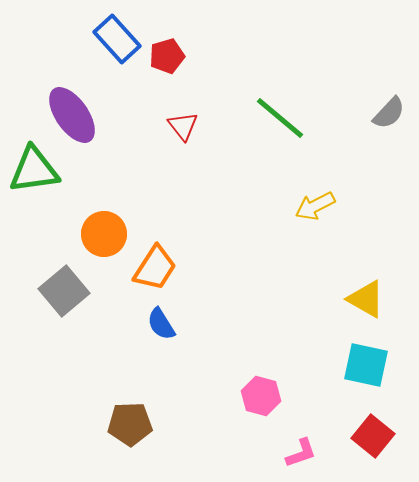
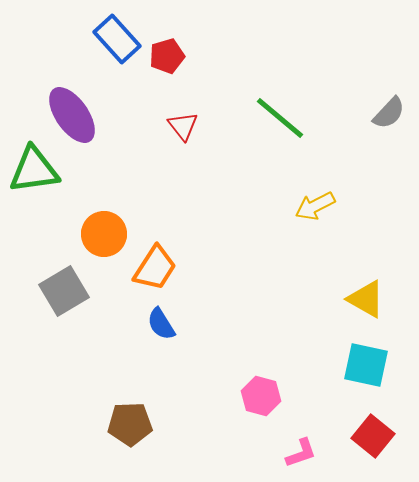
gray square: rotated 9 degrees clockwise
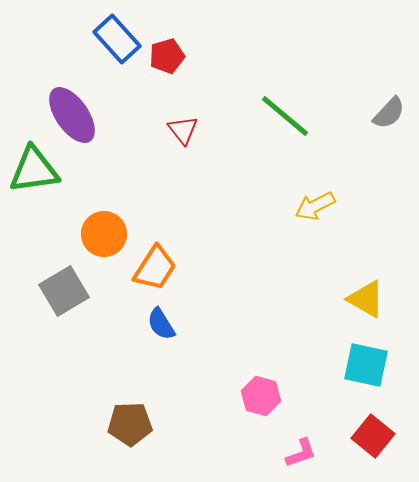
green line: moved 5 px right, 2 px up
red triangle: moved 4 px down
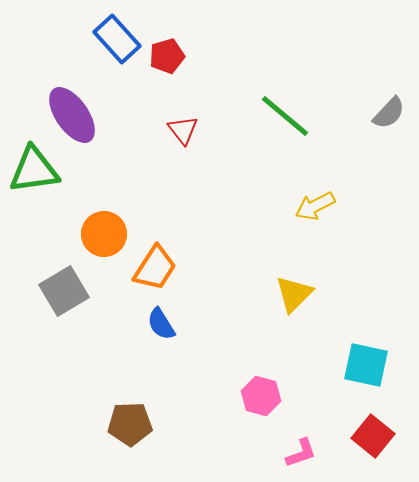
yellow triangle: moved 72 px left, 5 px up; rotated 45 degrees clockwise
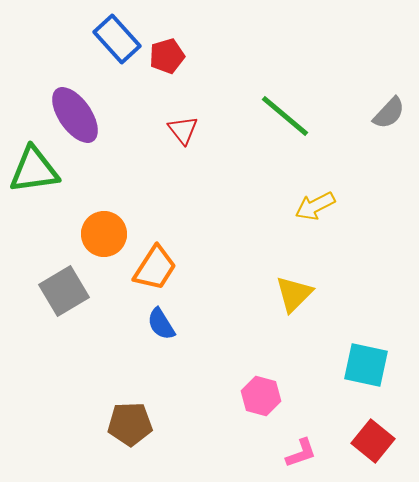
purple ellipse: moved 3 px right
red square: moved 5 px down
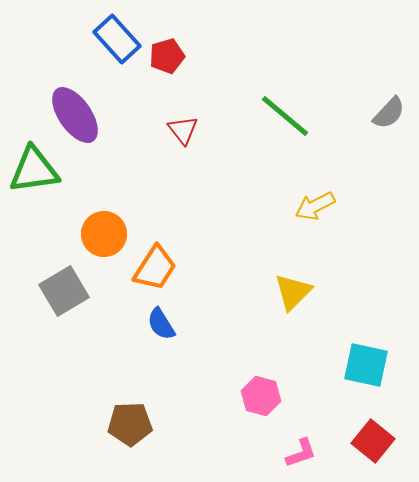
yellow triangle: moved 1 px left, 2 px up
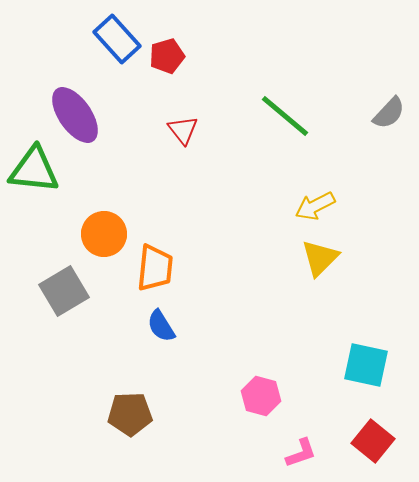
green triangle: rotated 14 degrees clockwise
orange trapezoid: rotated 27 degrees counterclockwise
yellow triangle: moved 27 px right, 34 px up
blue semicircle: moved 2 px down
brown pentagon: moved 10 px up
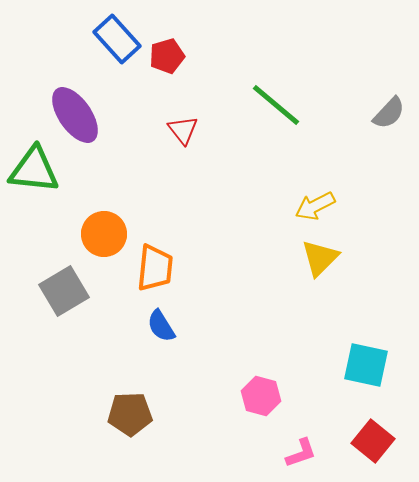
green line: moved 9 px left, 11 px up
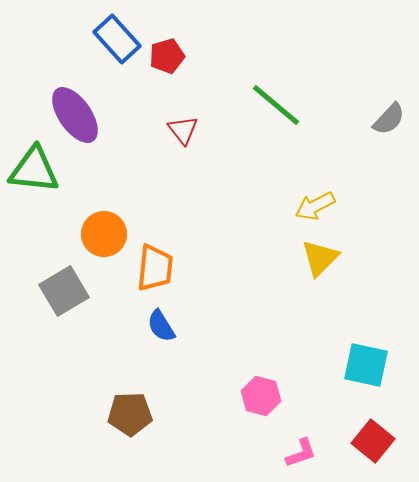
gray semicircle: moved 6 px down
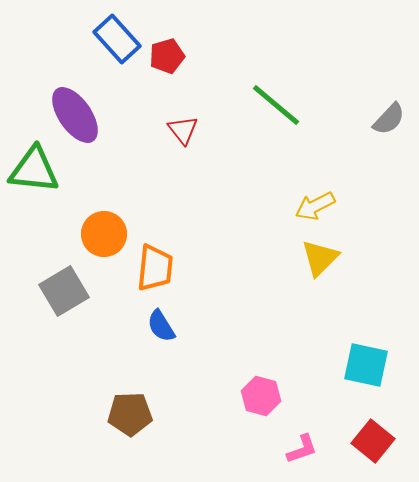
pink L-shape: moved 1 px right, 4 px up
